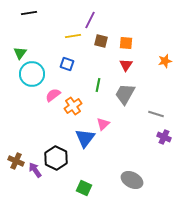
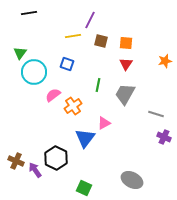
red triangle: moved 1 px up
cyan circle: moved 2 px right, 2 px up
pink triangle: moved 1 px right, 1 px up; rotated 16 degrees clockwise
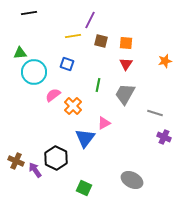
green triangle: rotated 48 degrees clockwise
orange cross: rotated 12 degrees counterclockwise
gray line: moved 1 px left, 1 px up
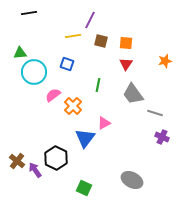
gray trapezoid: moved 8 px right; rotated 65 degrees counterclockwise
purple cross: moved 2 px left
brown cross: moved 1 px right; rotated 14 degrees clockwise
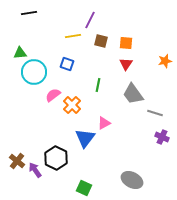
orange cross: moved 1 px left, 1 px up
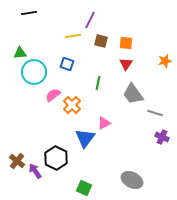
green line: moved 2 px up
purple arrow: moved 1 px down
